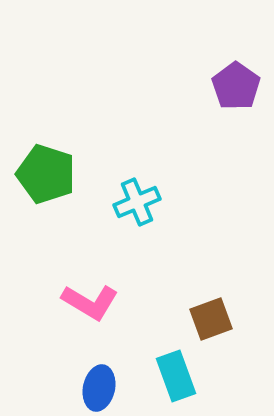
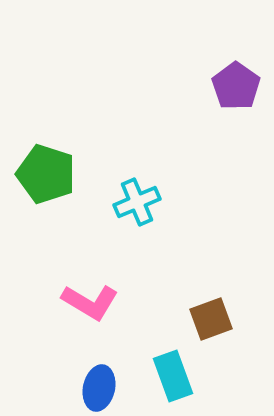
cyan rectangle: moved 3 px left
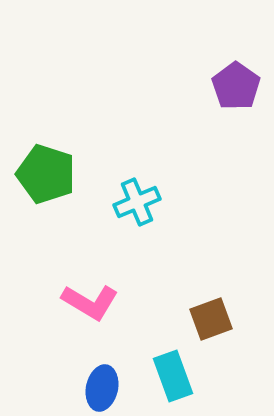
blue ellipse: moved 3 px right
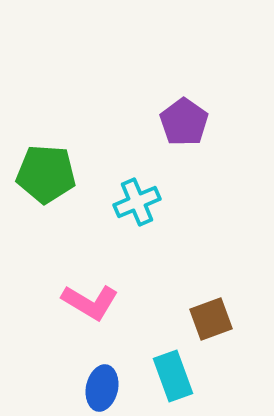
purple pentagon: moved 52 px left, 36 px down
green pentagon: rotated 14 degrees counterclockwise
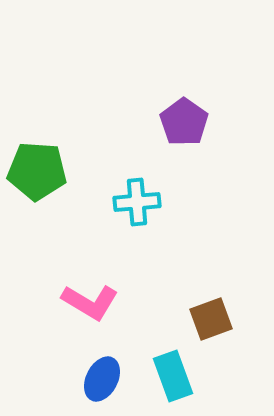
green pentagon: moved 9 px left, 3 px up
cyan cross: rotated 18 degrees clockwise
blue ellipse: moved 9 px up; rotated 15 degrees clockwise
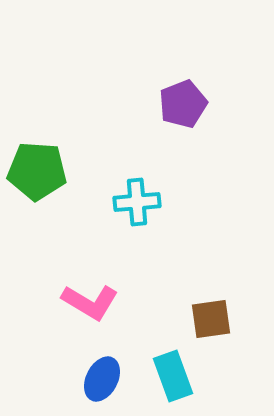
purple pentagon: moved 1 px left, 18 px up; rotated 15 degrees clockwise
brown square: rotated 12 degrees clockwise
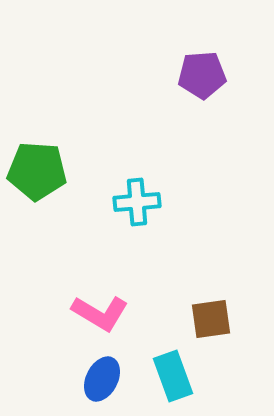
purple pentagon: moved 19 px right, 29 px up; rotated 18 degrees clockwise
pink L-shape: moved 10 px right, 11 px down
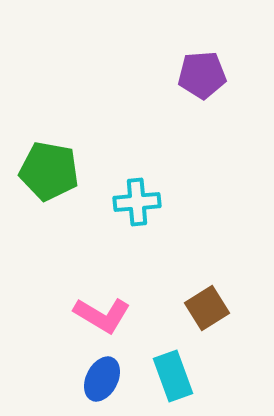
green pentagon: moved 12 px right; rotated 6 degrees clockwise
pink L-shape: moved 2 px right, 2 px down
brown square: moved 4 px left, 11 px up; rotated 24 degrees counterclockwise
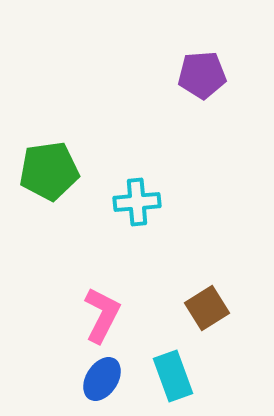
green pentagon: rotated 18 degrees counterclockwise
pink L-shape: rotated 94 degrees counterclockwise
blue ellipse: rotated 6 degrees clockwise
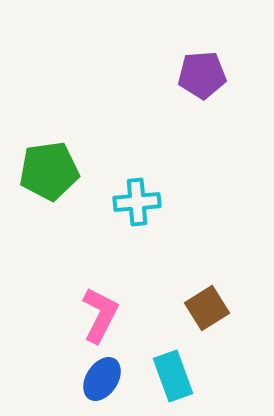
pink L-shape: moved 2 px left
